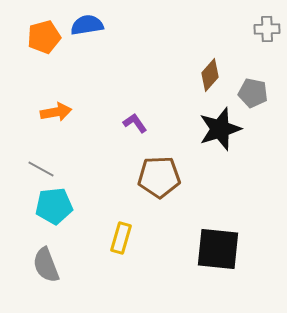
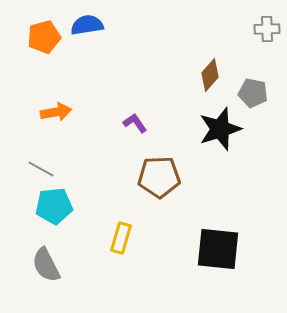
gray semicircle: rotated 6 degrees counterclockwise
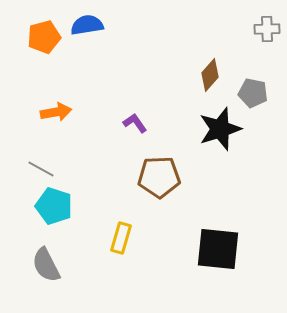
cyan pentagon: rotated 24 degrees clockwise
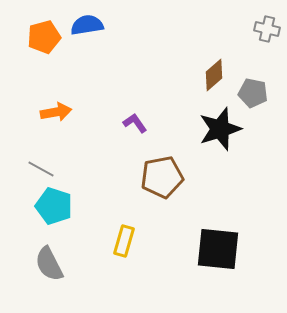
gray cross: rotated 15 degrees clockwise
brown diamond: moved 4 px right; rotated 8 degrees clockwise
brown pentagon: moved 3 px right; rotated 9 degrees counterclockwise
yellow rectangle: moved 3 px right, 3 px down
gray semicircle: moved 3 px right, 1 px up
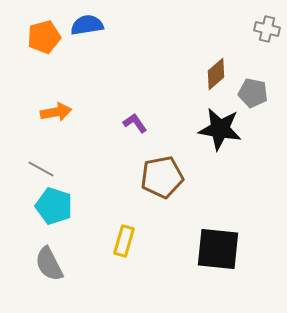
brown diamond: moved 2 px right, 1 px up
black star: rotated 27 degrees clockwise
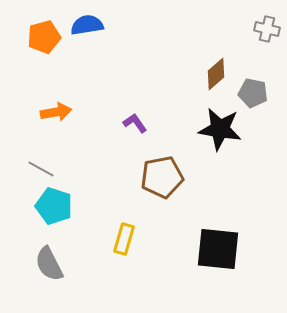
yellow rectangle: moved 2 px up
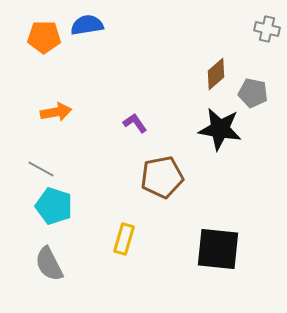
orange pentagon: rotated 16 degrees clockwise
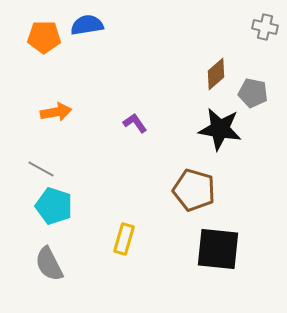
gray cross: moved 2 px left, 2 px up
brown pentagon: moved 32 px right, 13 px down; rotated 27 degrees clockwise
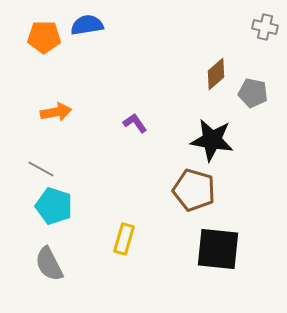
black star: moved 8 px left, 11 px down
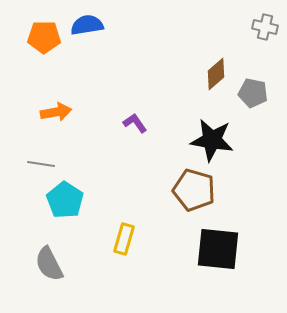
gray line: moved 5 px up; rotated 20 degrees counterclockwise
cyan pentagon: moved 11 px right, 6 px up; rotated 15 degrees clockwise
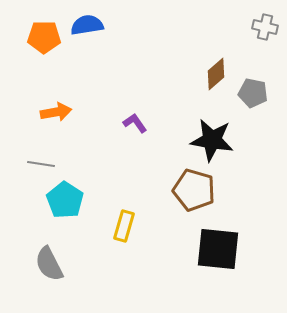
yellow rectangle: moved 13 px up
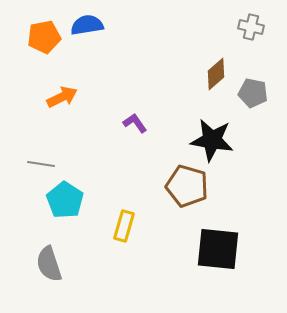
gray cross: moved 14 px left
orange pentagon: rotated 12 degrees counterclockwise
orange arrow: moved 6 px right, 15 px up; rotated 16 degrees counterclockwise
brown pentagon: moved 7 px left, 4 px up
gray semicircle: rotated 9 degrees clockwise
